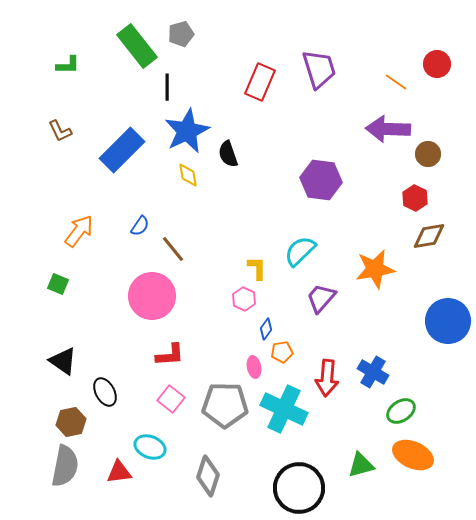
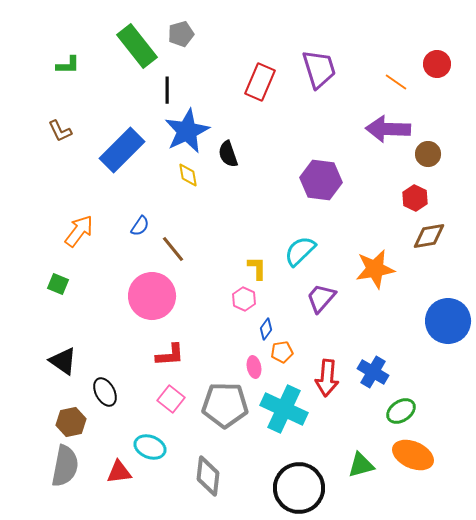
black line at (167, 87): moved 3 px down
gray diamond at (208, 476): rotated 12 degrees counterclockwise
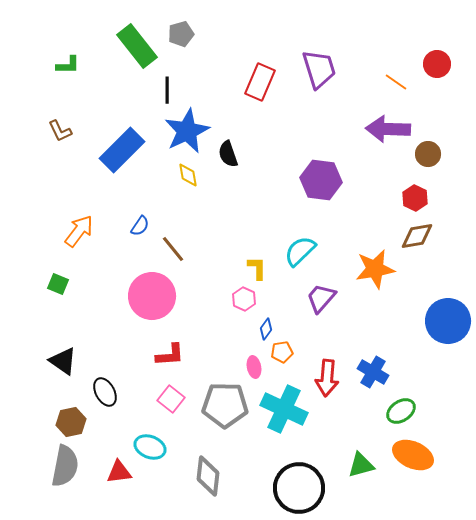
brown diamond at (429, 236): moved 12 px left
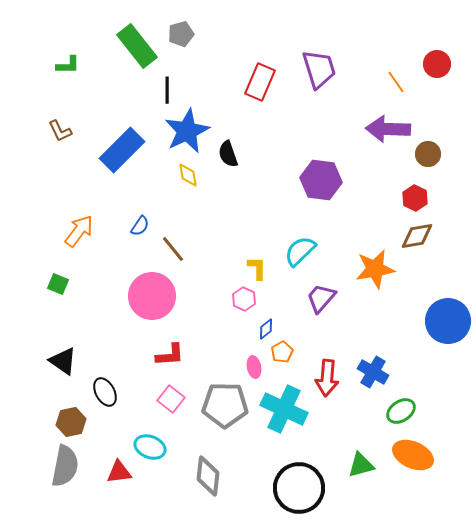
orange line at (396, 82): rotated 20 degrees clockwise
blue diamond at (266, 329): rotated 15 degrees clockwise
orange pentagon at (282, 352): rotated 20 degrees counterclockwise
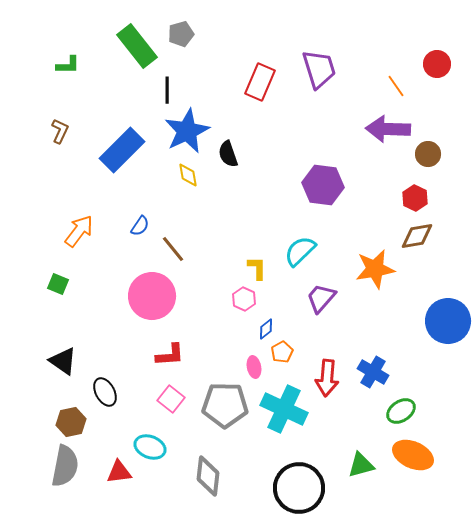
orange line at (396, 82): moved 4 px down
brown L-shape at (60, 131): rotated 130 degrees counterclockwise
purple hexagon at (321, 180): moved 2 px right, 5 px down
